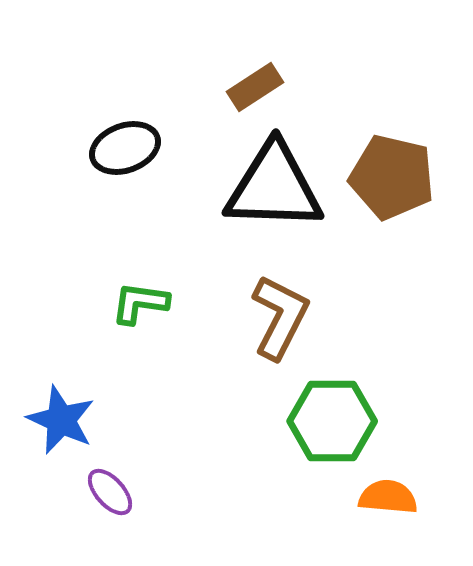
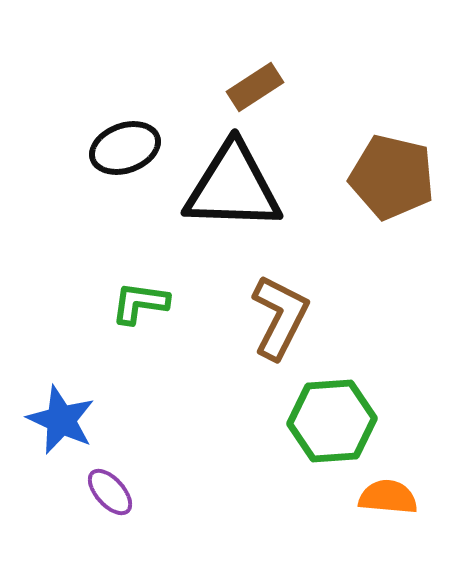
black triangle: moved 41 px left
green hexagon: rotated 4 degrees counterclockwise
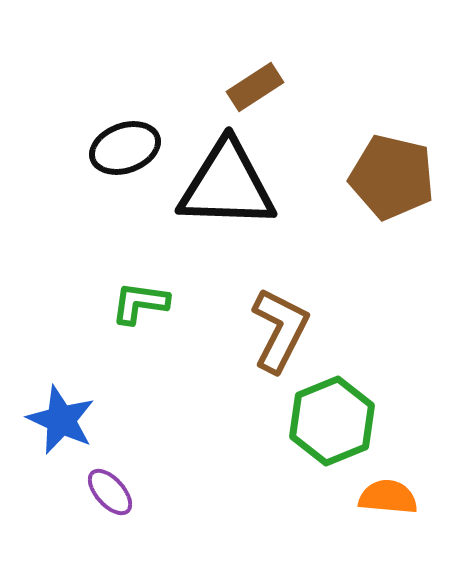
black triangle: moved 6 px left, 2 px up
brown L-shape: moved 13 px down
green hexagon: rotated 18 degrees counterclockwise
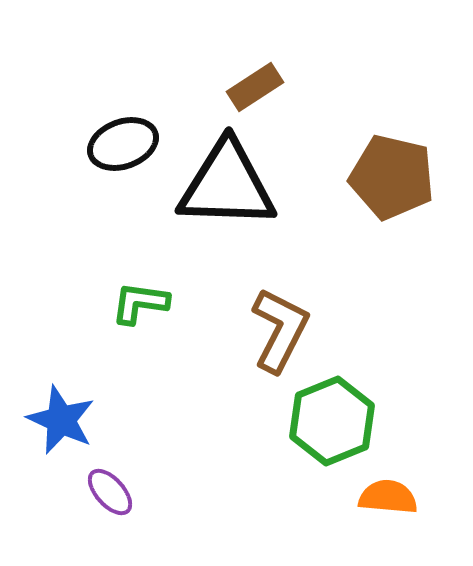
black ellipse: moved 2 px left, 4 px up
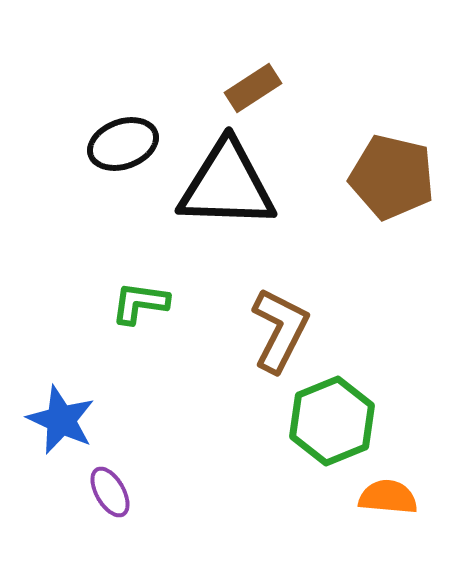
brown rectangle: moved 2 px left, 1 px down
purple ellipse: rotated 12 degrees clockwise
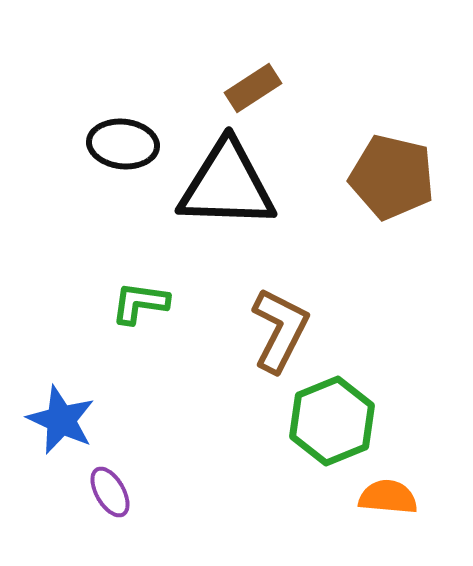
black ellipse: rotated 26 degrees clockwise
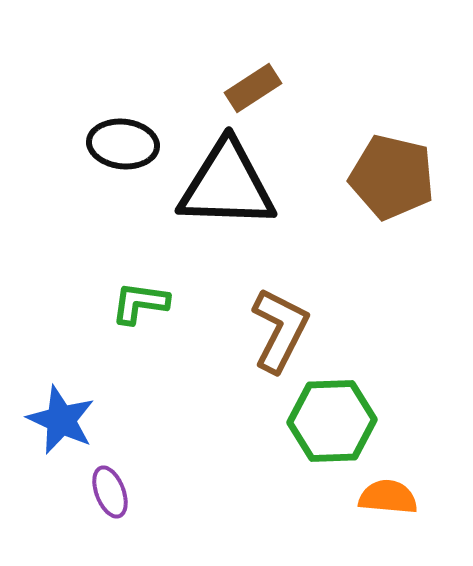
green hexagon: rotated 20 degrees clockwise
purple ellipse: rotated 9 degrees clockwise
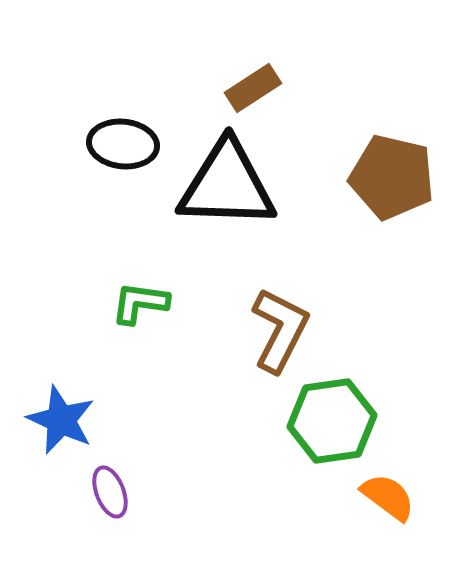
green hexagon: rotated 6 degrees counterclockwise
orange semicircle: rotated 32 degrees clockwise
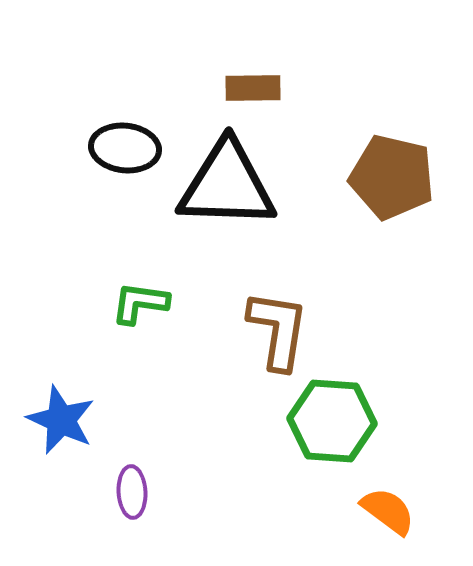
brown rectangle: rotated 32 degrees clockwise
black ellipse: moved 2 px right, 4 px down
brown L-shape: moved 2 px left; rotated 18 degrees counterclockwise
green hexagon: rotated 12 degrees clockwise
purple ellipse: moved 22 px right; rotated 18 degrees clockwise
orange semicircle: moved 14 px down
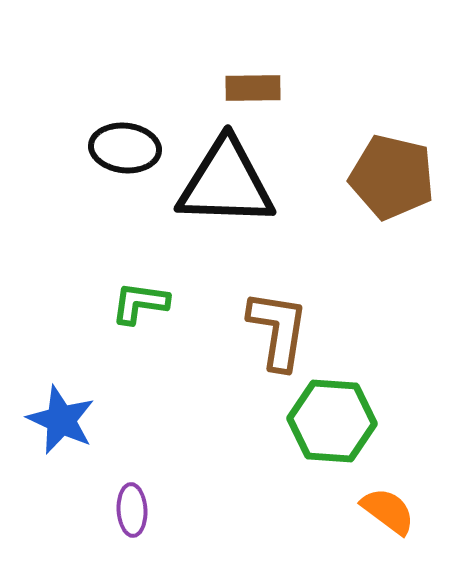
black triangle: moved 1 px left, 2 px up
purple ellipse: moved 18 px down
